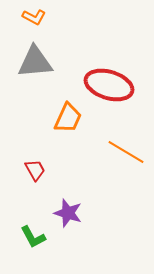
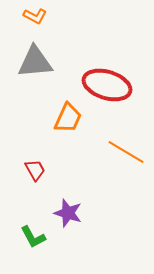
orange L-shape: moved 1 px right, 1 px up
red ellipse: moved 2 px left
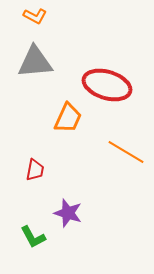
red trapezoid: rotated 40 degrees clockwise
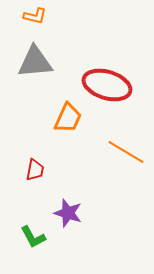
orange L-shape: rotated 15 degrees counterclockwise
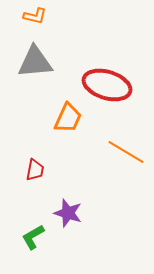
green L-shape: rotated 88 degrees clockwise
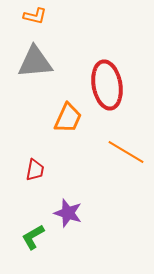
red ellipse: rotated 63 degrees clockwise
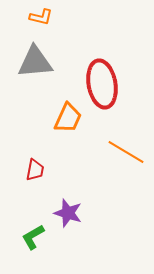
orange L-shape: moved 6 px right, 1 px down
red ellipse: moved 5 px left, 1 px up
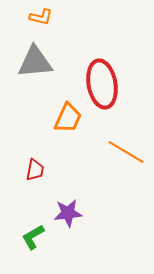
purple star: rotated 24 degrees counterclockwise
